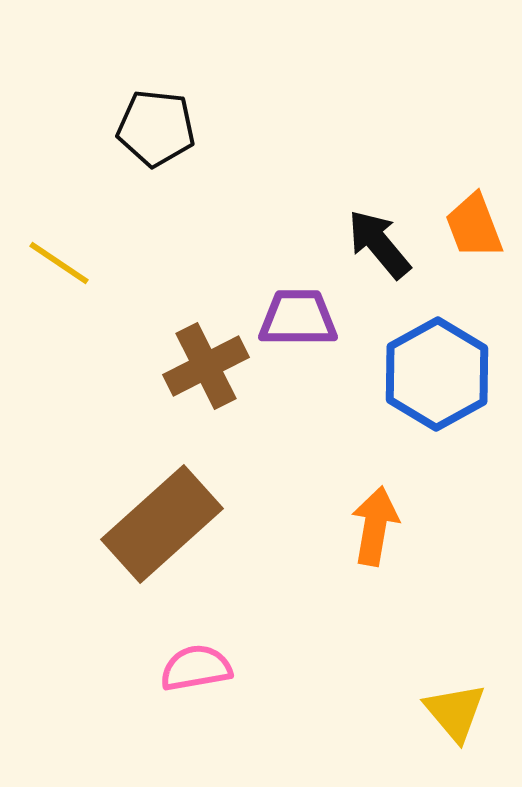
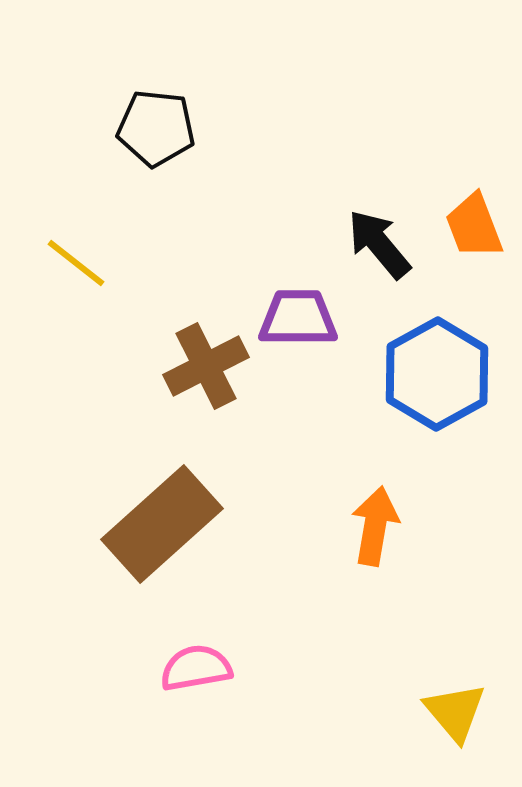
yellow line: moved 17 px right; rotated 4 degrees clockwise
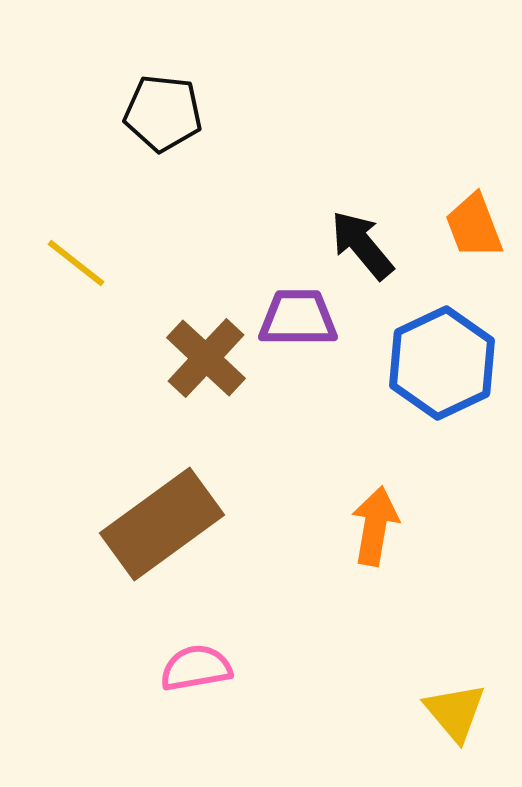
black pentagon: moved 7 px right, 15 px up
black arrow: moved 17 px left, 1 px down
brown cross: moved 8 px up; rotated 20 degrees counterclockwise
blue hexagon: moved 5 px right, 11 px up; rotated 4 degrees clockwise
brown rectangle: rotated 6 degrees clockwise
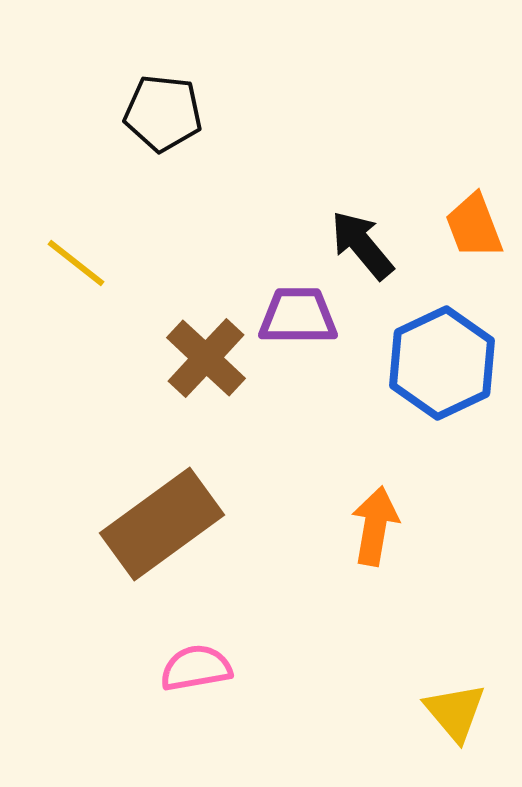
purple trapezoid: moved 2 px up
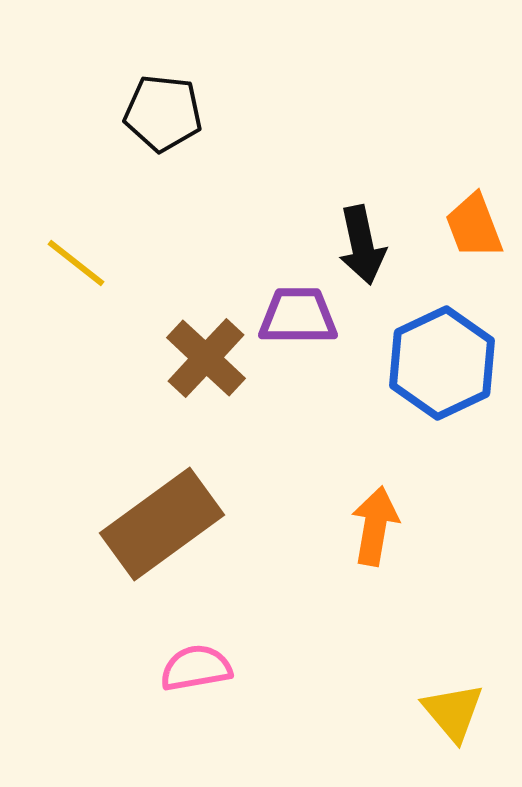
black arrow: rotated 152 degrees counterclockwise
yellow triangle: moved 2 px left
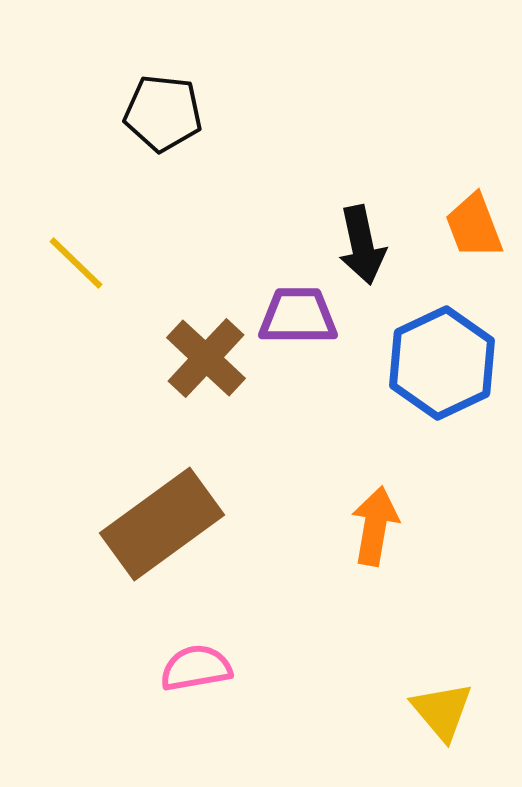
yellow line: rotated 6 degrees clockwise
yellow triangle: moved 11 px left, 1 px up
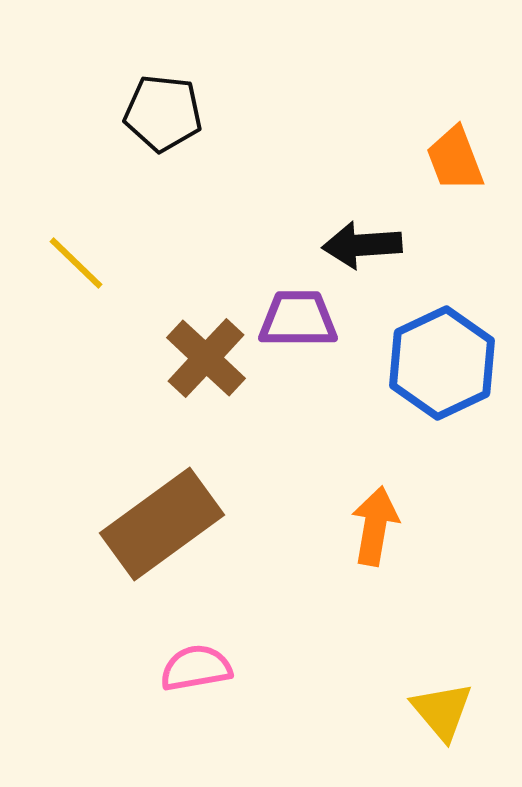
orange trapezoid: moved 19 px left, 67 px up
black arrow: rotated 98 degrees clockwise
purple trapezoid: moved 3 px down
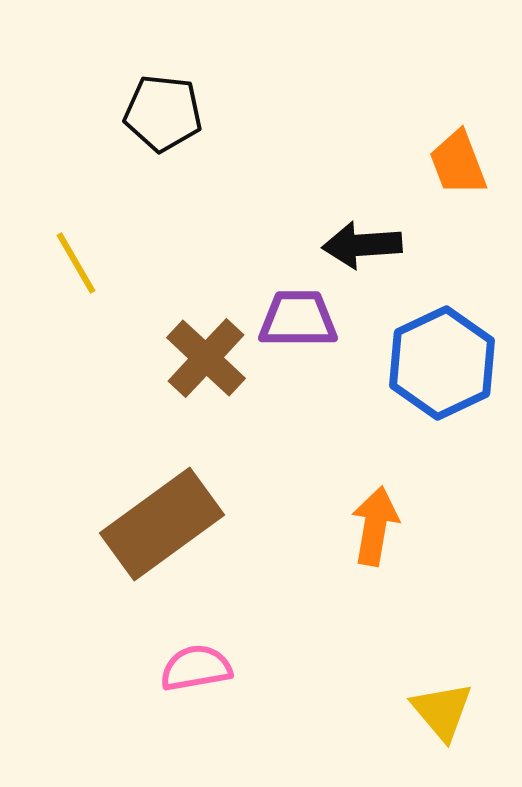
orange trapezoid: moved 3 px right, 4 px down
yellow line: rotated 16 degrees clockwise
